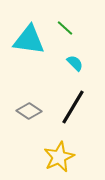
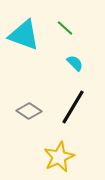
cyan triangle: moved 5 px left, 5 px up; rotated 12 degrees clockwise
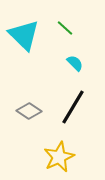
cyan triangle: rotated 24 degrees clockwise
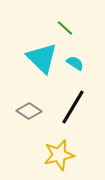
cyan triangle: moved 18 px right, 23 px down
cyan semicircle: rotated 12 degrees counterclockwise
yellow star: moved 2 px up; rotated 12 degrees clockwise
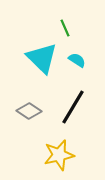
green line: rotated 24 degrees clockwise
cyan semicircle: moved 2 px right, 3 px up
